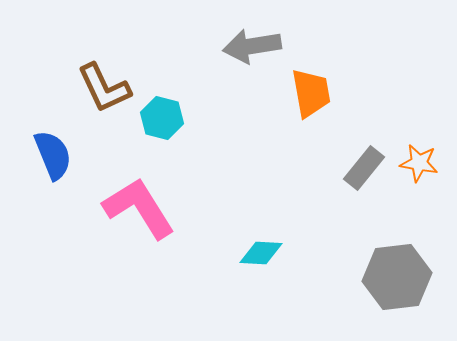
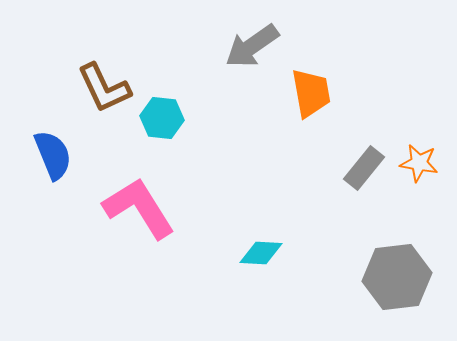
gray arrow: rotated 26 degrees counterclockwise
cyan hexagon: rotated 9 degrees counterclockwise
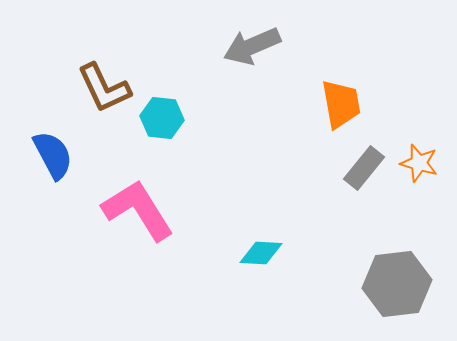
gray arrow: rotated 12 degrees clockwise
orange trapezoid: moved 30 px right, 11 px down
blue semicircle: rotated 6 degrees counterclockwise
orange star: rotated 6 degrees clockwise
pink L-shape: moved 1 px left, 2 px down
gray hexagon: moved 7 px down
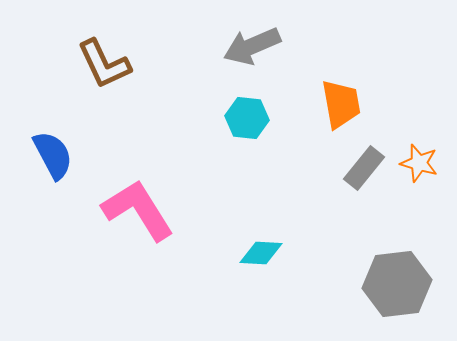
brown L-shape: moved 24 px up
cyan hexagon: moved 85 px right
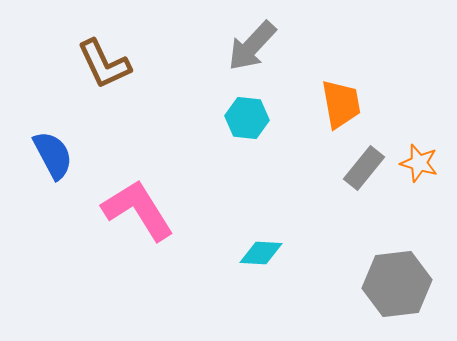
gray arrow: rotated 24 degrees counterclockwise
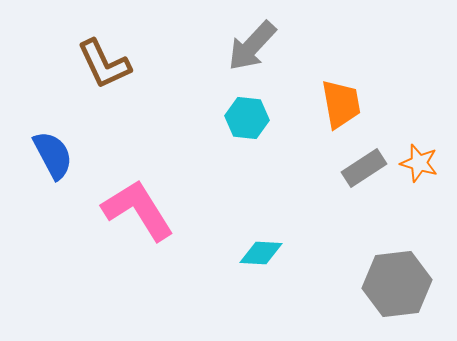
gray rectangle: rotated 18 degrees clockwise
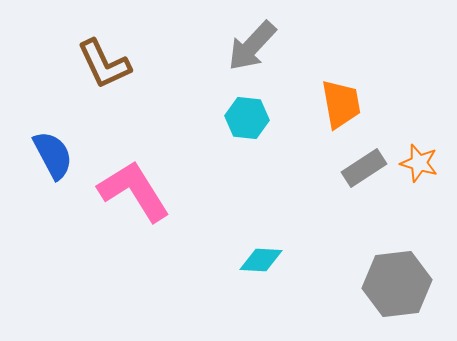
pink L-shape: moved 4 px left, 19 px up
cyan diamond: moved 7 px down
